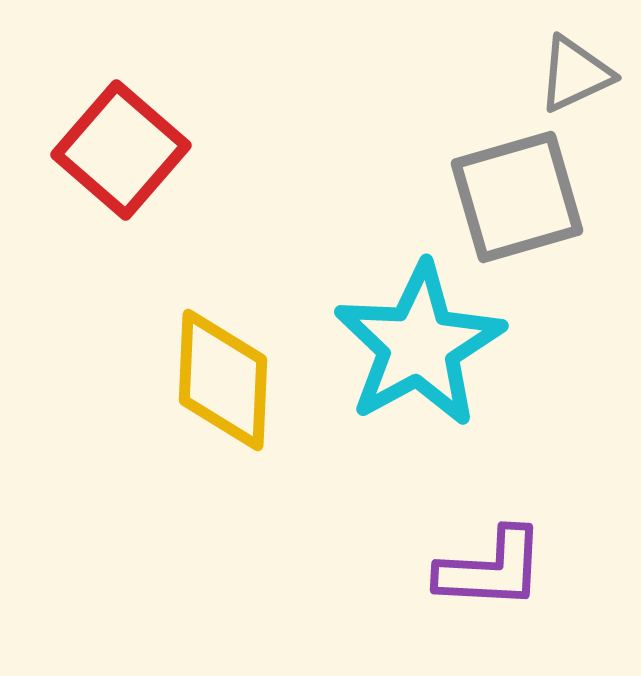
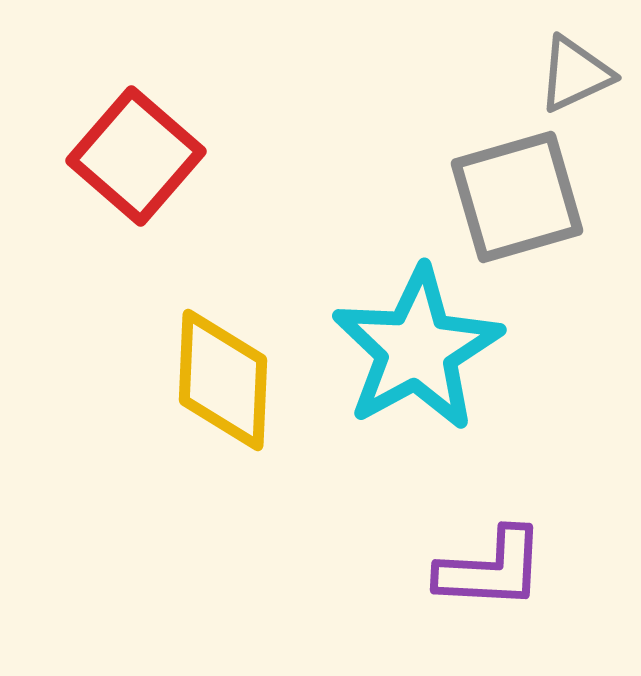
red square: moved 15 px right, 6 px down
cyan star: moved 2 px left, 4 px down
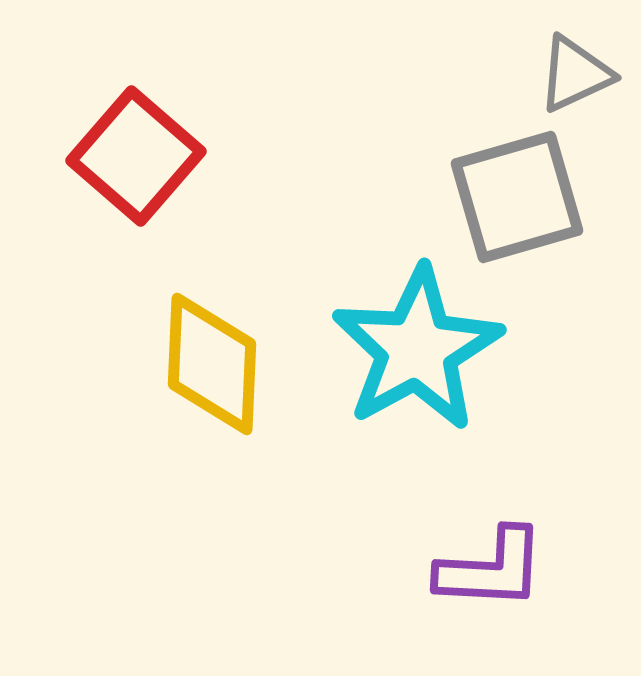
yellow diamond: moved 11 px left, 16 px up
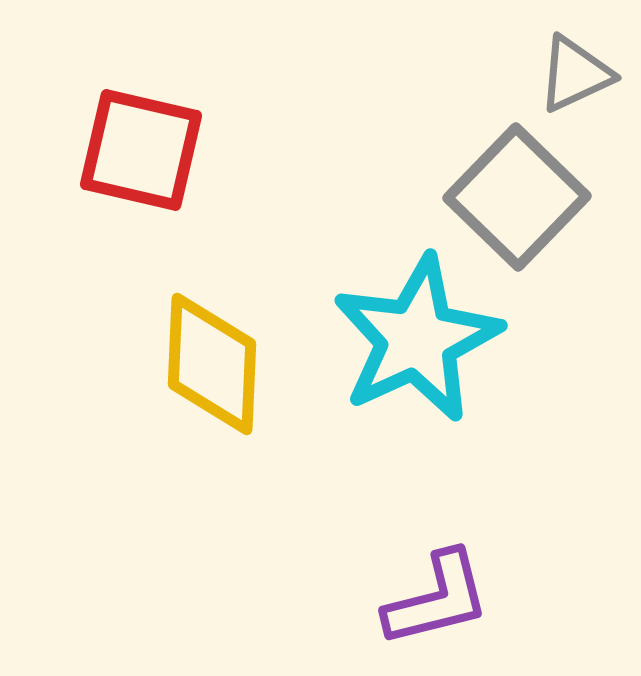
red square: moved 5 px right, 6 px up; rotated 28 degrees counterclockwise
gray square: rotated 30 degrees counterclockwise
cyan star: moved 10 px up; rotated 4 degrees clockwise
purple L-shape: moved 54 px left, 30 px down; rotated 17 degrees counterclockwise
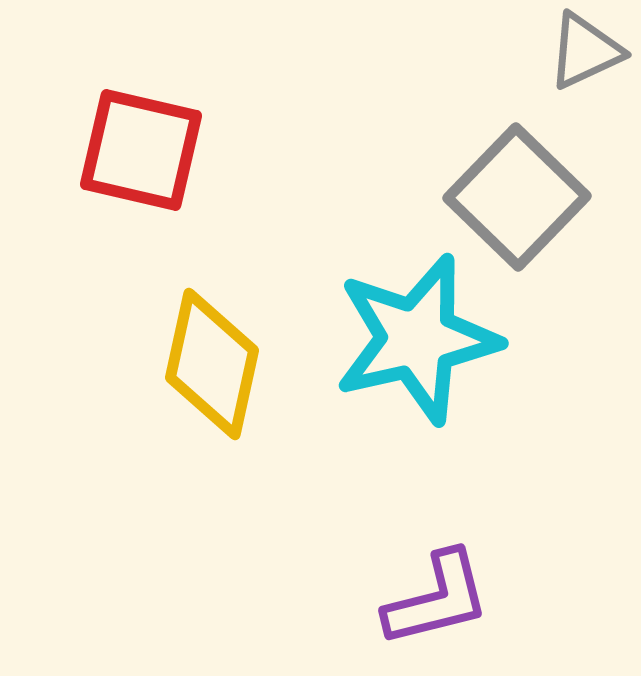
gray triangle: moved 10 px right, 23 px up
cyan star: rotated 12 degrees clockwise
yellow diamond: rotated 10 degrees clockwise
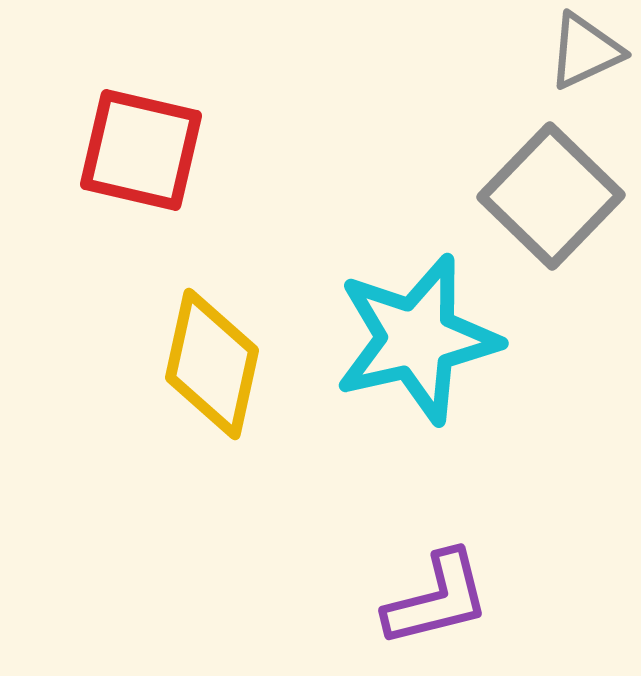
gray square: moved 34 px right, 1 px up
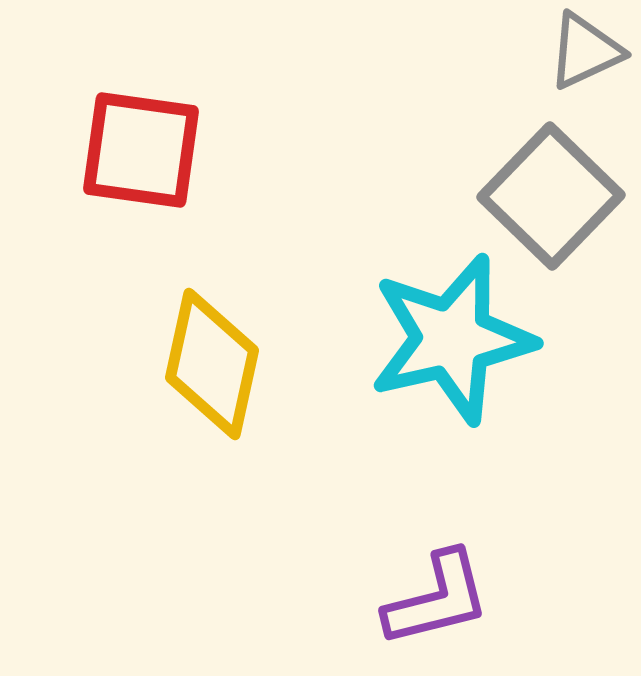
red square: rotated 5 degrees counterclockwise
cyan star: moved 35 px right
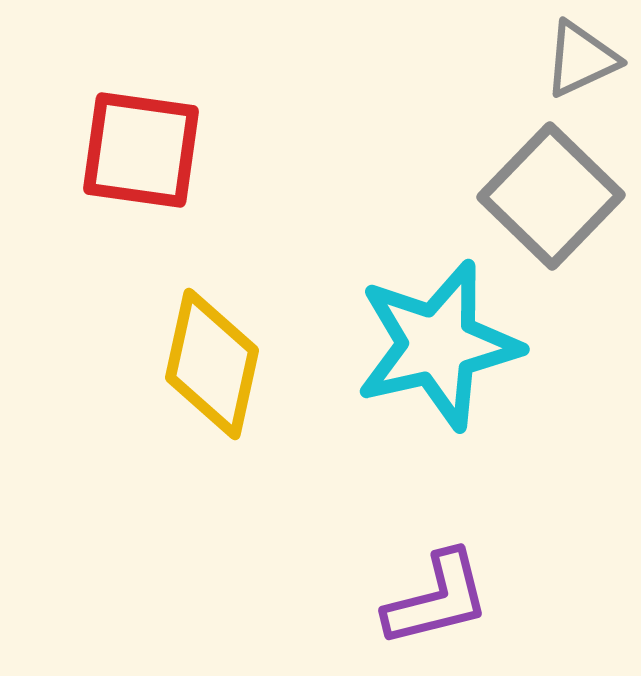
gray triangle: moved 4 px left, 8 px down
cyan star: moved 14 px left, 6 px down
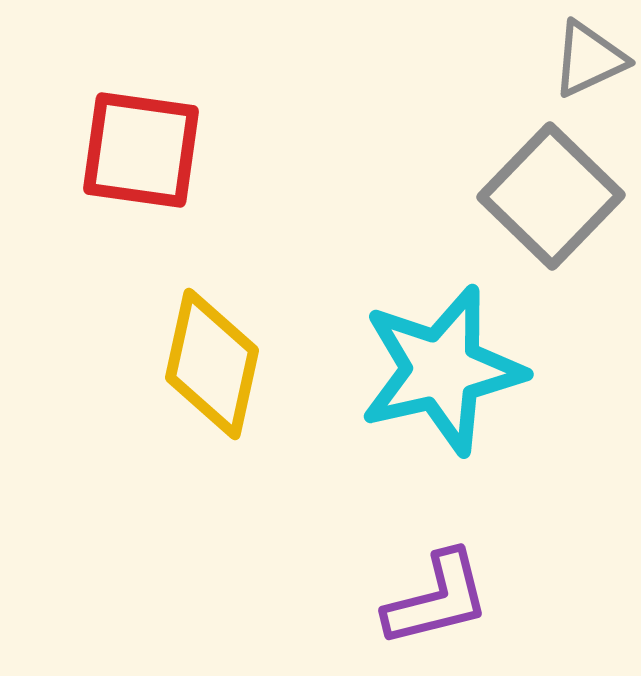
gray triangle: moved 8 px right
cyan star: moved 4 px right, 25 px down
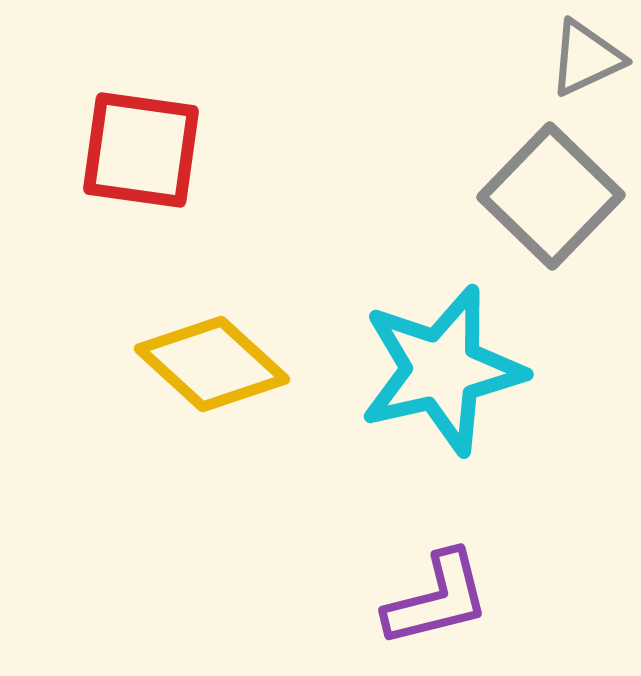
gray triangle: moved 3 px left, 1 px up
yellow diamond: rotated 60 degrees counterclockwise
